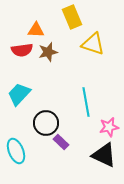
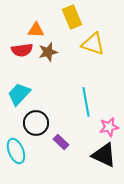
black circle: moved 10 px left
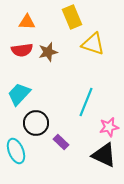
orange triangle: moved 9 px left, 8 px up
cyan line: rotated 32 degrees clockwise
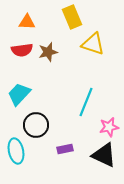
black circle: moved 2 px down
purple rectangle: moved 4 px right, 7 px down; rotated 56 degrees counterclockwise
cyan ellipse: rotated 10 degrees clockwise
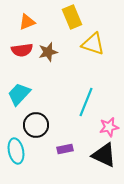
orange triangle: rotated 24 degrees counterclockwise
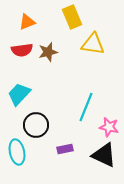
yellow triangle: rotated 10 degrees counterclockwise
cyan line: moved 5 px down
pink star: rotated 24 degrees clockwise
cyan ellipse: moved 1 px right, 1 px down
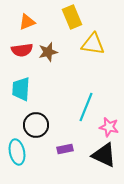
cyan trapezoid: moved 2 px right, 5 px up; rotated 40 degrees counterclockwise
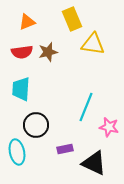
yellow rectangle: moved 2 px down
red semicircle: moved 2 px down
black triangle: moved 10 px left, 8 px down
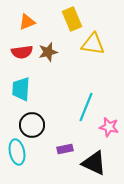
black circle: moved 4 px left
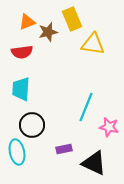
brown star: moved 20 px up
purple rectangle: moved 1 px left
